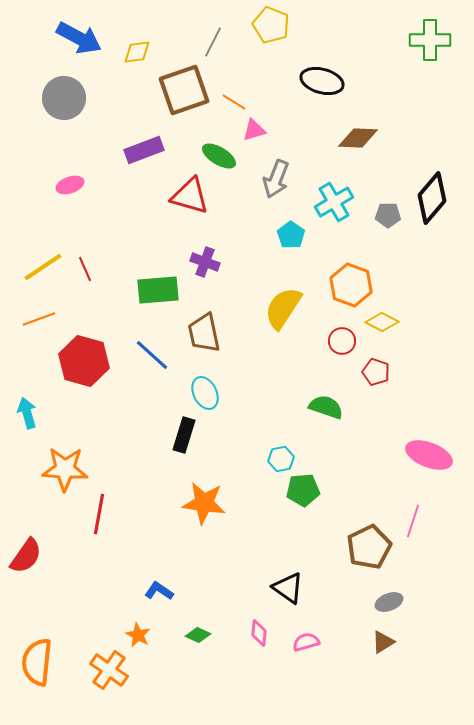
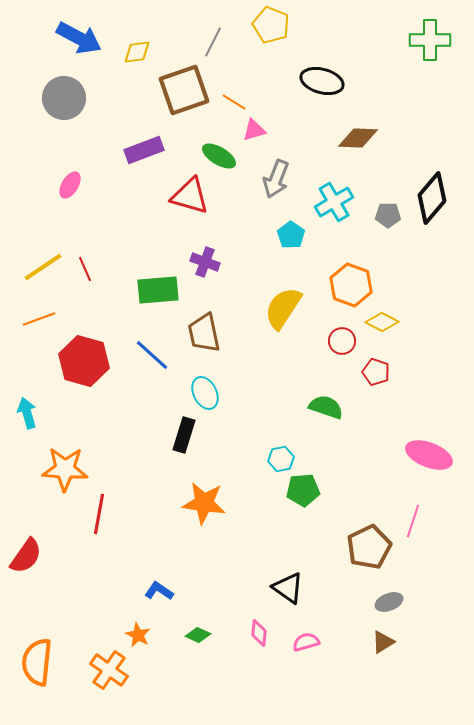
pink ellipse at (70, 185): rotated 40 degrees counterclockwise
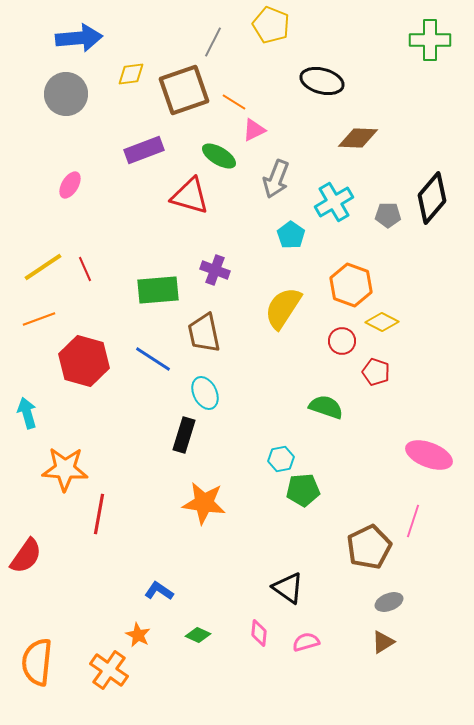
blue arrow at (79, 38): rotated 33 degrees counterclockwise
yellow diamond at (137, 52): moved 6 px left, 22 px down
gray circle at (64, 98): moved 2 px right, 4 px up
pink triangle at (254, 130): rotated 10 degrees counterclockwise
purple cross at (205, 262): moved 10 px right, 8 px down
blue line at (152, 355): moved 1 px right, 4 px down; rotated 9 degrees counterclockwise
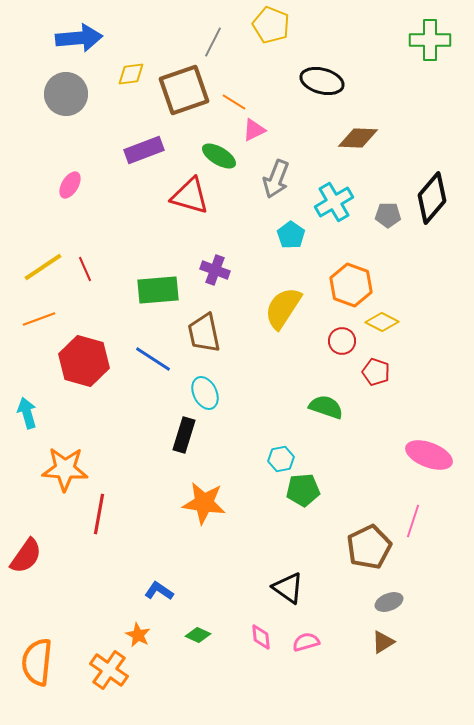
pink diamond at (259, 633): moved 2 px right, 4 px down; rotated 12 degrees counterclockwise
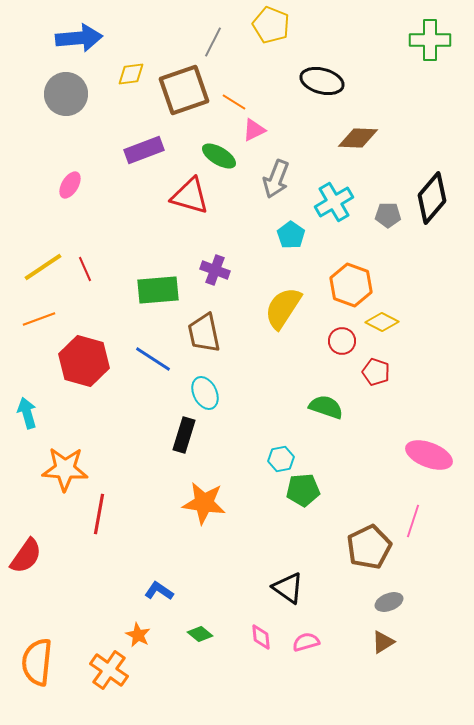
green diamond at (198, 635): moved 2 px right, 1 px up; rotated 15 degrees clockwise
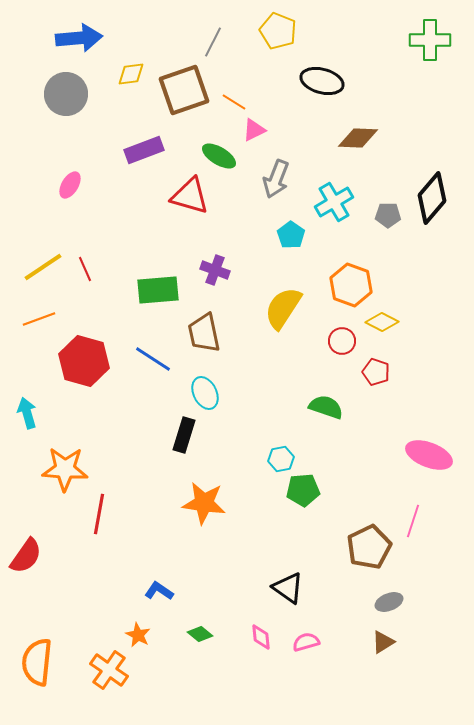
yellow pentagon at (271, 25): moved 7 px right, 6 px down
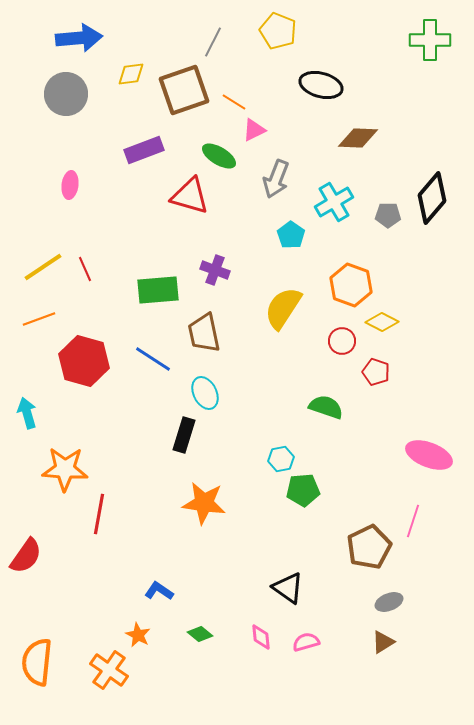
black ellipse at (322, 81): moved 1 px left, 4 px down
pink ellipse at (70, 185): rotated 24 degrees counterclockwise
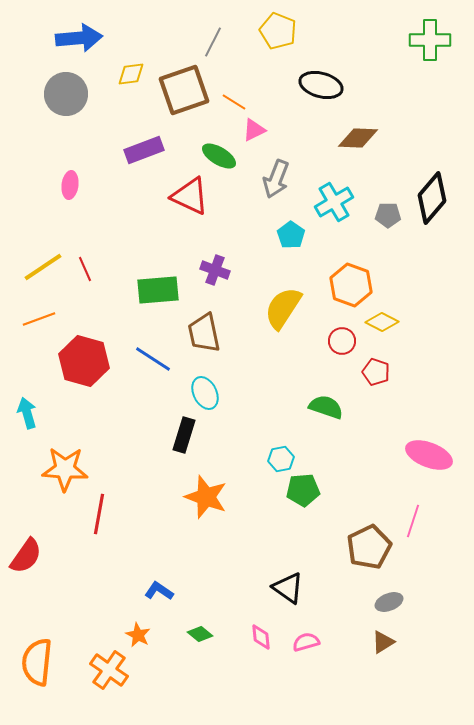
red triangle at (190, 196): rotated 9 degrees clockwise
orange star at (204, 503): moved 2 px right, 6 px up; rotated 12 degrees clockwise
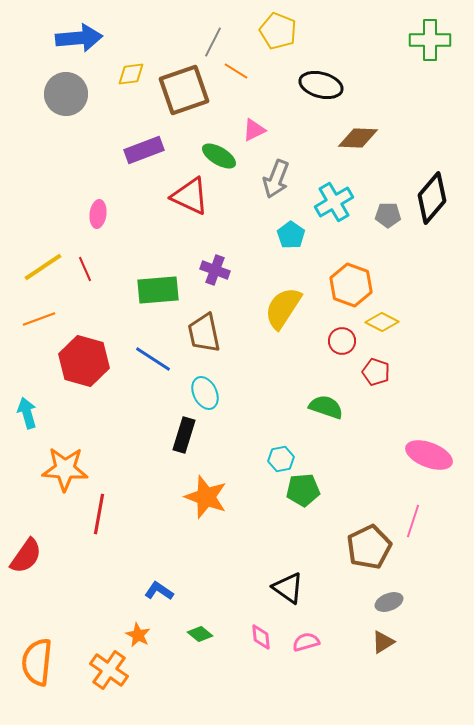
orange line at (234, 102): moved 2 px right, 31 px up
pink ellipse at (70, 185): moved 28 px right, 29 px down
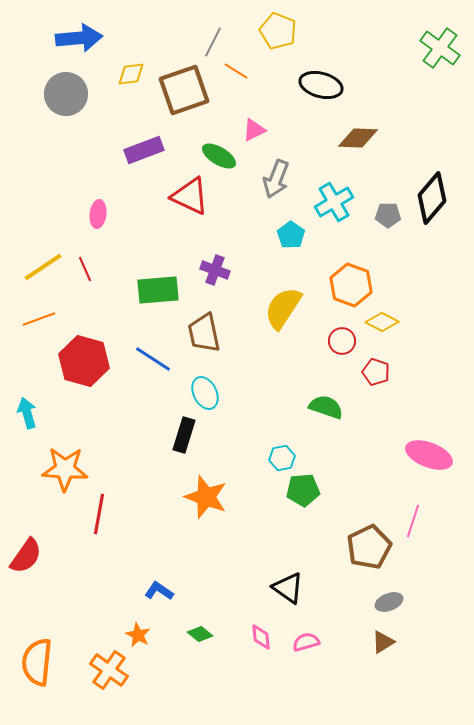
green cross at (430, 40): moved 10 px right, 8 px down; rotated 36 degrees clockwise
cyan hexagon at (281, 459): moved 1 px right, 1 px up
